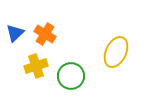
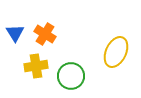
blue triangle: rotated 18 degrees counterclockwise
yellow cross: rotated 10 degrees clockwise
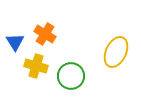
blue triangle: moved 9 px down
yellow cross: rotated 25 degrees clockwise
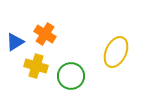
blue triangle: rotated 30 degrees clockwise
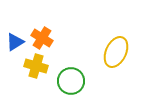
orange cross: moved 3 px left, 4 px down
green circle: moved 5 px down
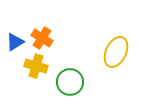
green circle: moved 1 px left, 1 px down
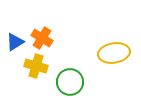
yellow ellipse: moved 2 px left, 1 px down; rotated 56 degrees clockwise
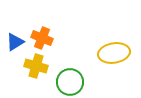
orange cross: rotated 10 degrees counterclockwise
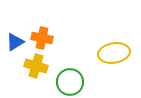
orange cross: rotated 10 degrees counterclockwise
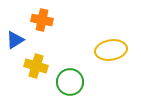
orange cross: moved 18 px up
blue triangle: moved 2 px up
yellow ellipse: moved 3 px left, 3 px up
